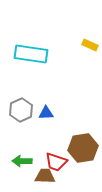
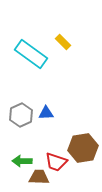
yellow rectangle: moved 27 px left, 3 px up; rotated 21 degrees clockwise
cyan rectangle: rotated 28 degrees clockwise
gray hexagon: moved 5 px down
brown trapezoid: moved 6 px left, 1 px down
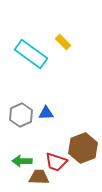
brown hexagon: rotated 12 degrees counterclockwise
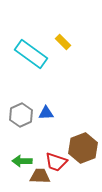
brown trapezoid: moved 1 px right, 1 px up
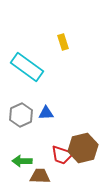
yellow rectangle: rotated 28 degrees clockwise
cyan rectangle: moved 4 px left, 13 px down
brown hexagon: rotated 8 degrees clockwise
red trapezoid: moved 6 px right, 7 px up
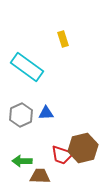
yellow rectangle: moved 3 px up
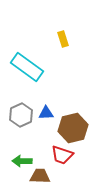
brown hexagon: moved 10 px left, 20 px up
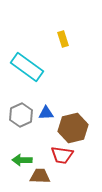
red trapezoid: rotated 10 degrees counterclockwise
green arrow: moved 1 px up
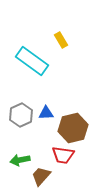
yellow rectangle: moved 2 px left, 1 px down; rotated 14 degrees counterclockwise
cyan rectangle: moved 5 px right, 6 px up
red trapezoid: moved 1 px right
green arrow: moved 2 px left; rotated 12 degrees counterclockwise
brown trapezoid: moved 1 px right; rotated 50 degrees counterclockwise
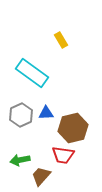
cyan rectangle: moved 12 px down
